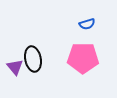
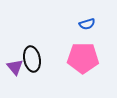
black ellipse: moved 1 px left
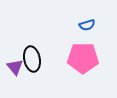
blue semicircle: moved 1 px down
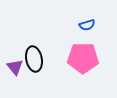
black ellipse: moved 2 px right
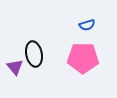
black ellipse: moved 5 px up
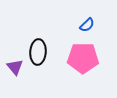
blue semicircle: rotated 28 degrees counterclockwise
black ellipse: moved 4 px right, 2 px up; rotated 15 degrees clockwise
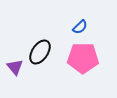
blue semicircle: moved 7 px left, 2 px down
black ellipse: moved 2 px right; rotated 30 degrees clockwise
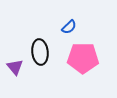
blue semicircle: moved 11 px left
black ellipse: rotated 40 degrees counterclockwise
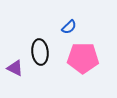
purple triangle: moved 1 px down; rotated 24 degrees counterclockwise
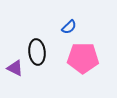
black ellipse: moved 3 px left
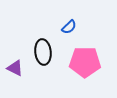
black ellipse: moved 6 px right
pink pentagon: moved 2 px right, 4 px down
